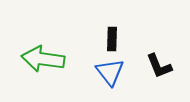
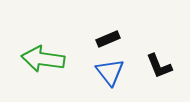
black rectangle: moved 4 px left; rotated 65 degrees clockwise
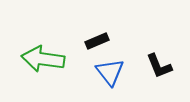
black rectangle: moved 11 px left, 2 px down
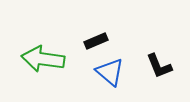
black rectangle: moved 1 px left
blue triangle: rotated 12 degrees counterclockwise
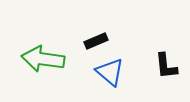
black L-shape: moved 7 px right; rotated 16 degrees clockwise
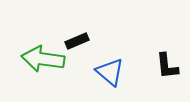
black rectangle: moved 19 px left
black L-shape: moved 1 px right
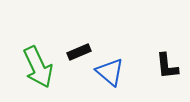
black rectangle: moved 2 px right, 11 px down
green arrow: moved 5 px left, 8 px down; rotated 123 degrees counterclockwise
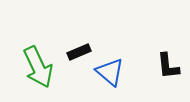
black L-shape: moved 1 px right
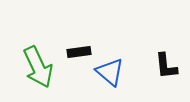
black rectangle: rotated 15 degrees clockwise
black L-shape: moved 2 px left
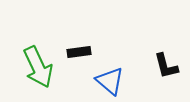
black L-shape: rotated 8 degrees counterclockwise
blue triangle: moved 9 px down
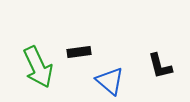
black L-shape: moved 6 px left
